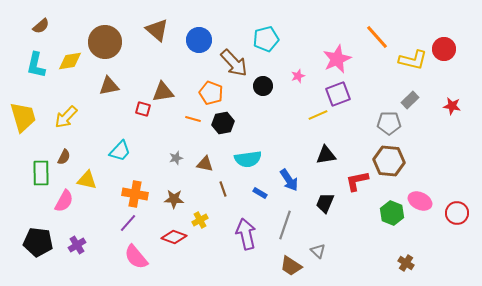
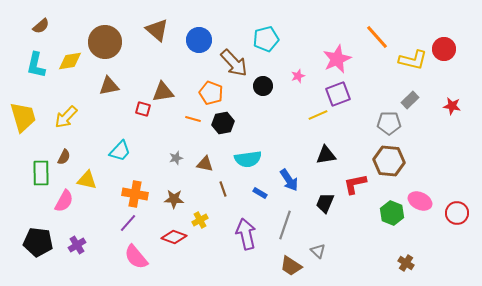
red L-shape at (357, 181): moved 2 px left, 3 px down
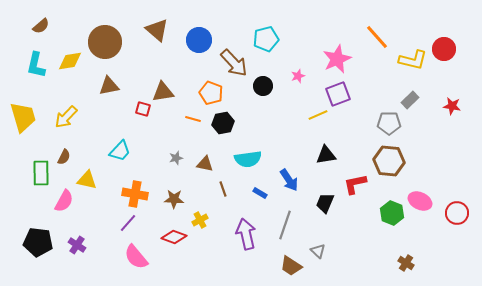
purple cross at (77, 245): rotated 24 degrees counterclockwise
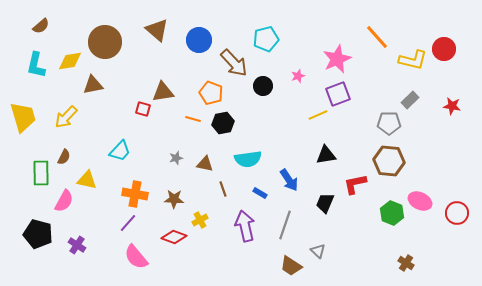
brown triangle at (109, 86): moved 16 px left, 1 px up
purple arrow at (246, 234): moved 1 px left, 8 px up
black pentagon at (38, 242): moved 8 px up; rotated 8 degrees clockwise
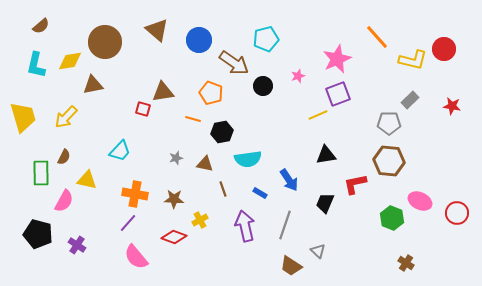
brown arrow at (234, 63): rotated 12 degrees counterclockwise
black hexagon at (223, 123): moved 1 px left, 9 px down
green hexagon at (392, 213): moved 5 px down
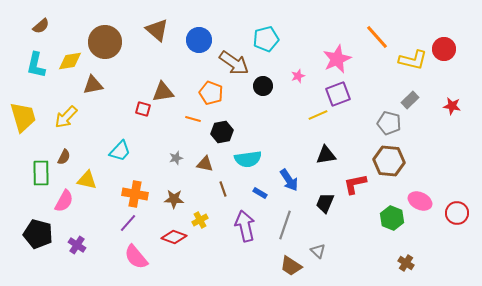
gray pentagon at (389, 123): rotated 15 degrees clockwise
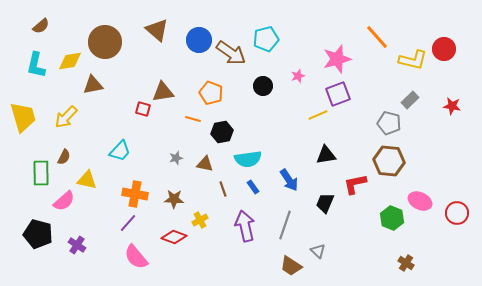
pink star at (337, 59): rotated 8 degrees clockwise
brown arrow at (234, 63): moved 3 px left, 10 px up
blue rectangle at (260, 193): moved 7 px left, 6 px up; rotated 24 degrees clockwise
pink semicircle at (64, 201): rotated 20 degrees clockwise
